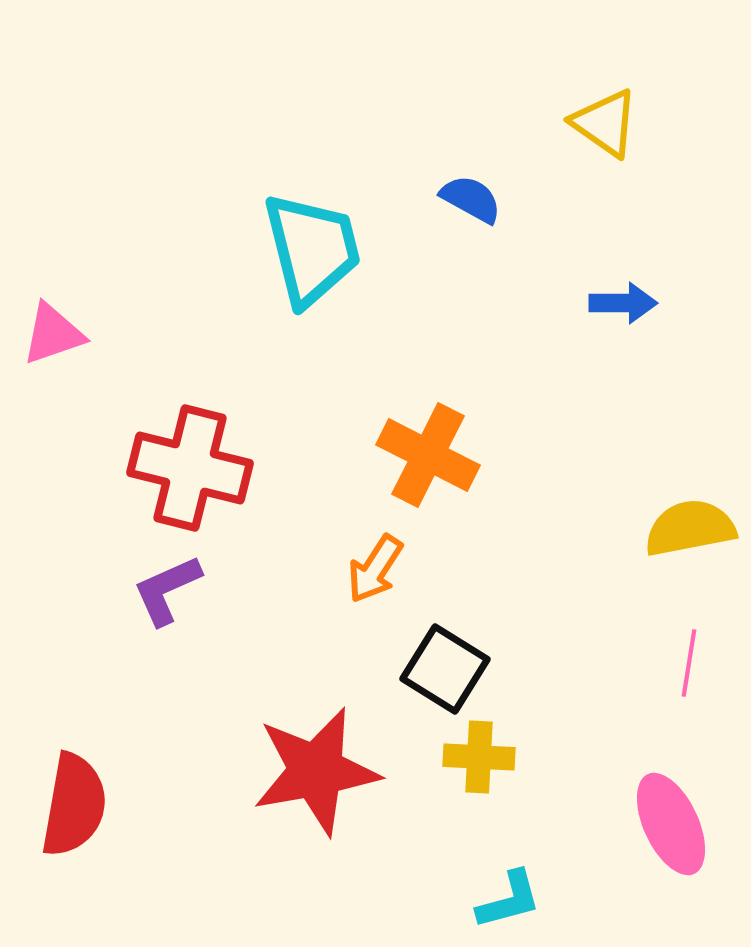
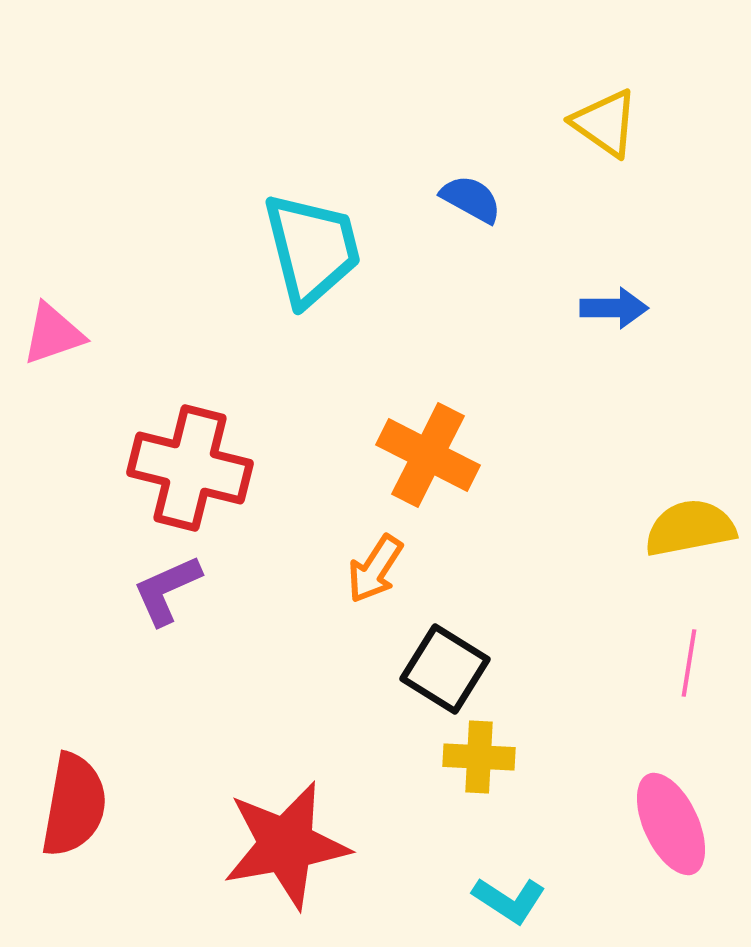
blue arrow: moved 9 px left, 5 px down
red star: moved 30 px left, 74 px down
cyan L-shape: rotated 48 degrees clockwise
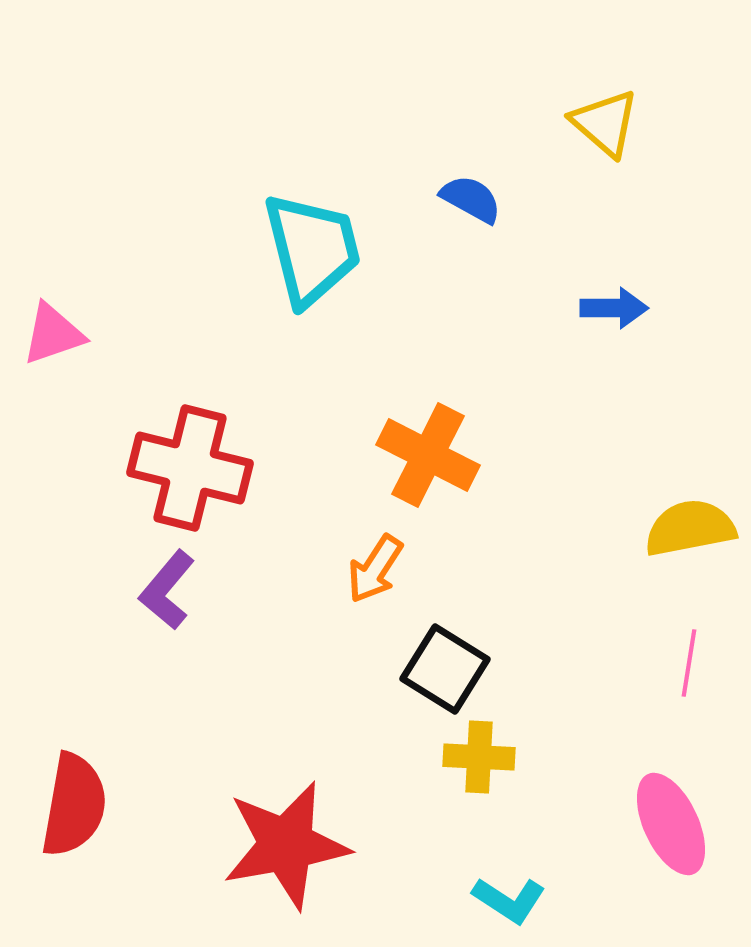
yellow triangle: rotated 6 degrees clockwise
purple L-shape: rotated 26 degrees counterclockwise
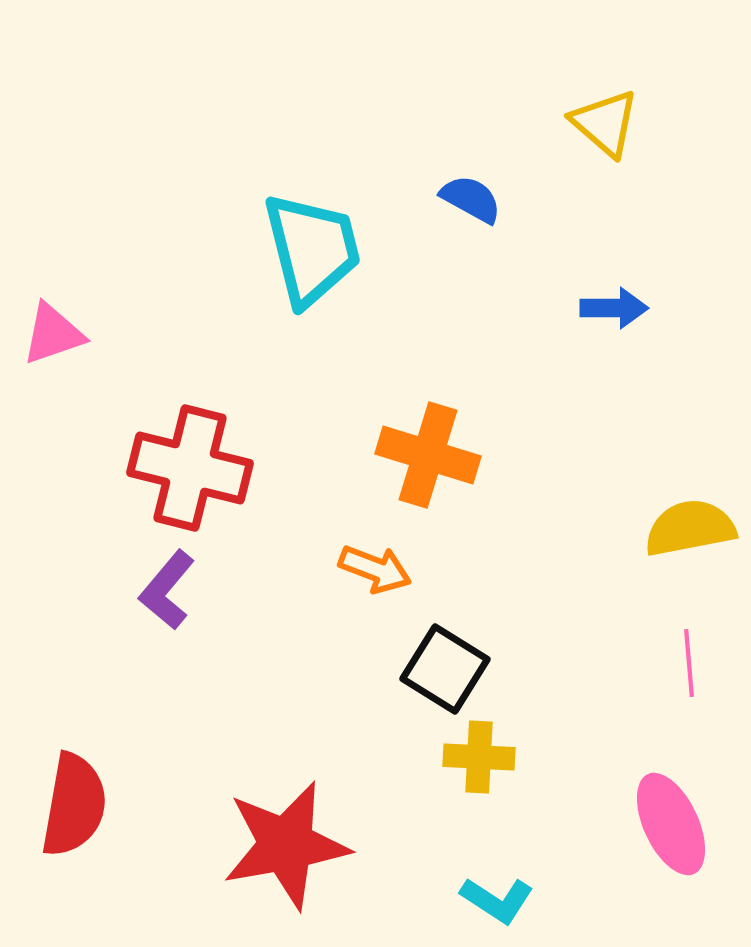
orange cross: rotated 10 degrees counterclockwise
orange arrow: rotated 102 degrees counterclockwise
pink line: rotated 14 degrees counterclockwise
cyan L-shape: moved 12 px left
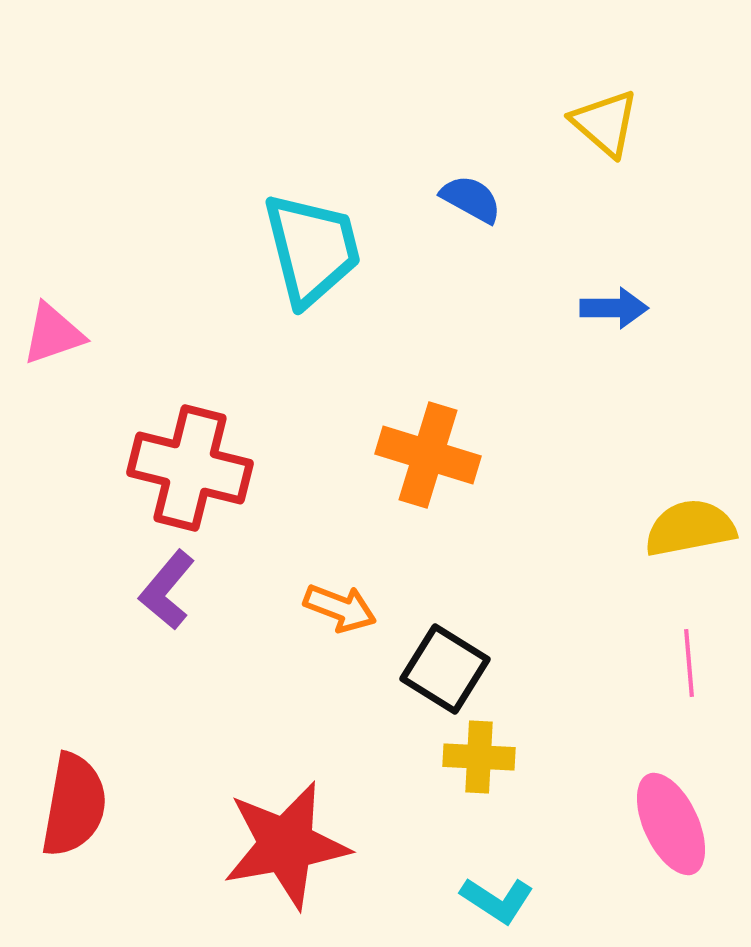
orange arrow: moved 35 px left, 39 px down
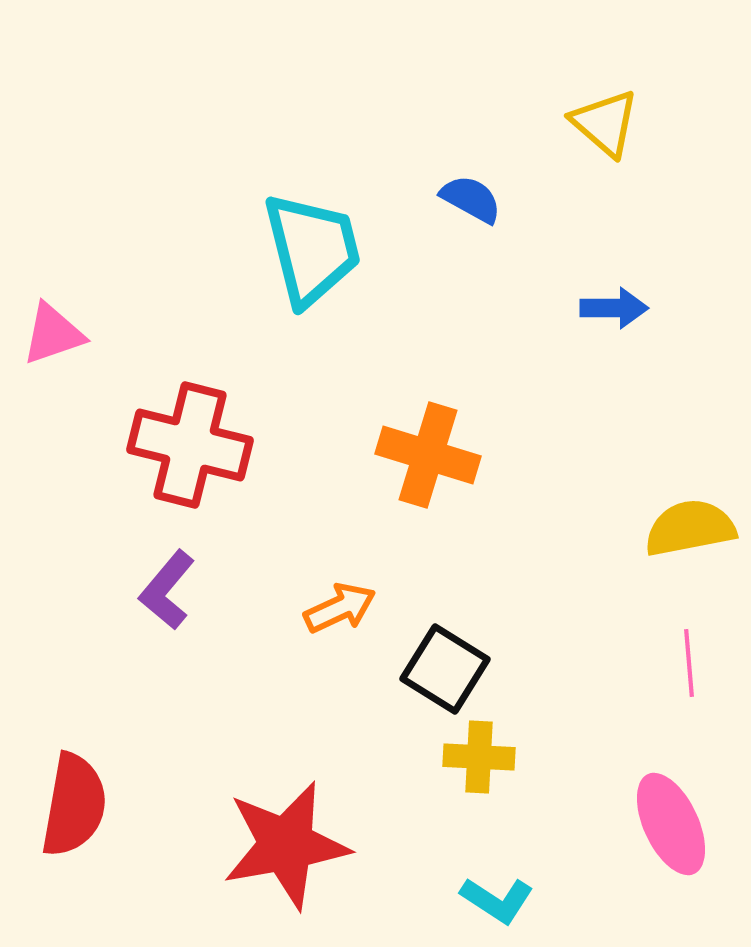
red cross: moved 23 px up
orange arrow: rotated 46 degrees counterclockwise
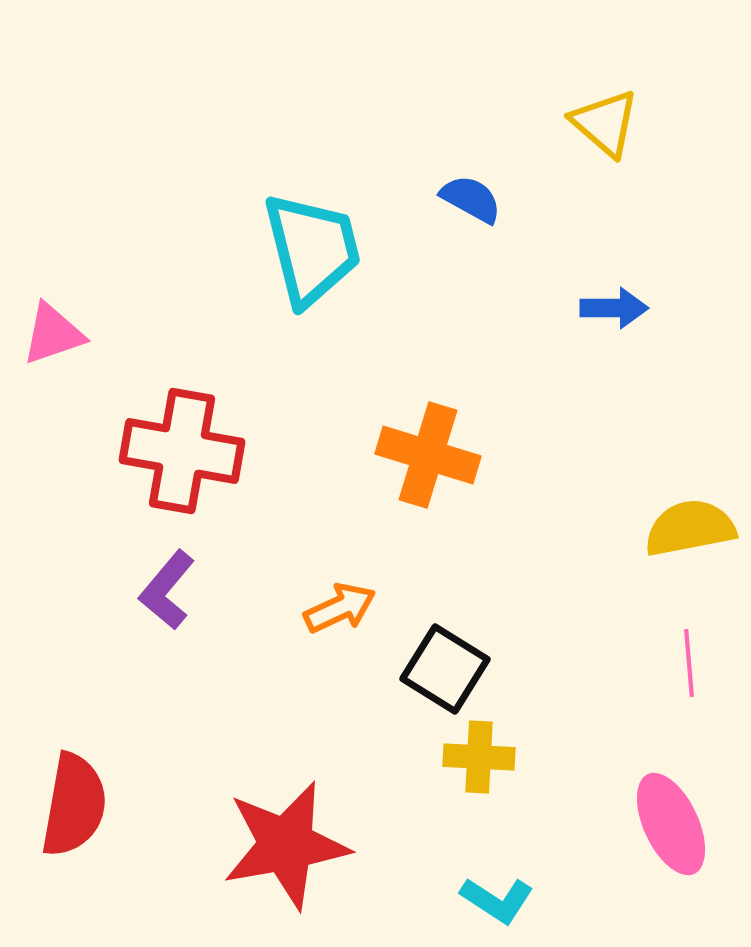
red cross: moved 8 px left, 6 px down; rotated 4 degrees counterclockwise
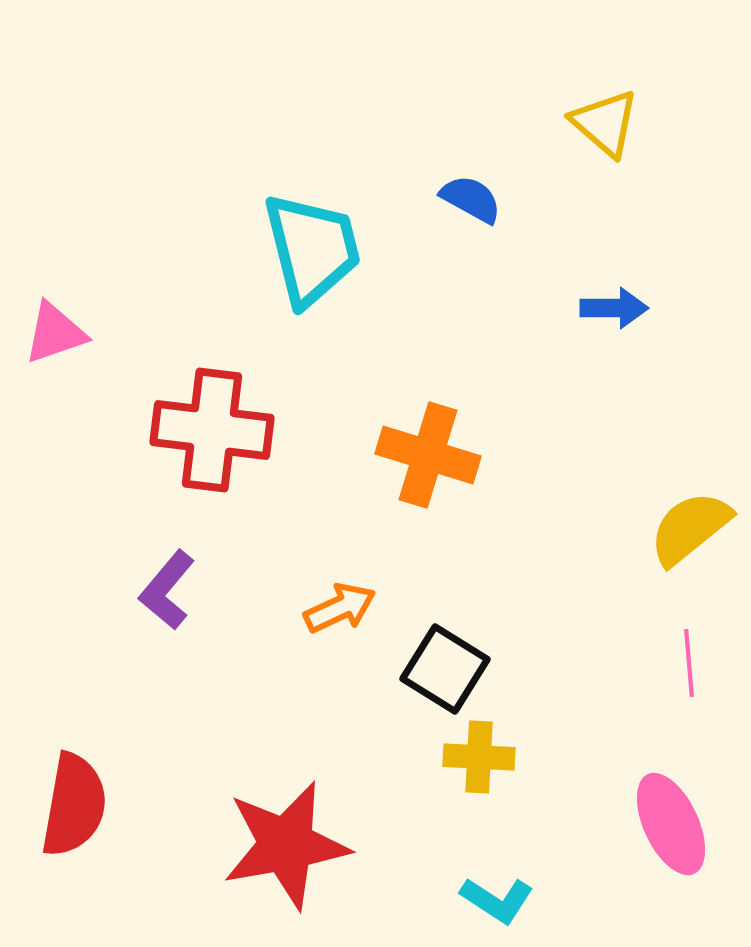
pink triangle: moved 2 px right, 1 px up
red cross: moved 30 px right, 21 px up; rotated 3 degrees counterclockwise
yellow semicircle: rotated 28 degrees counterclockwise
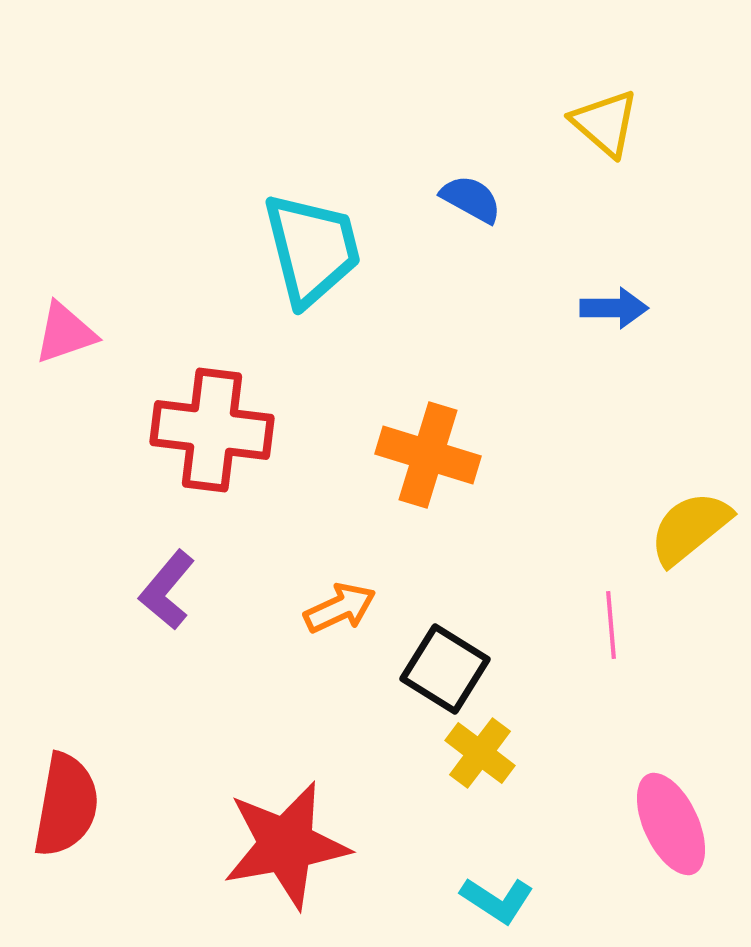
pink triangle: moved 10 px right
pink line: moved 78 px left, 38 px up
yellow cross: moved 1 px right, 4 px up; rotated 34 degrees clockwise
red semicircle: moved 8 px left
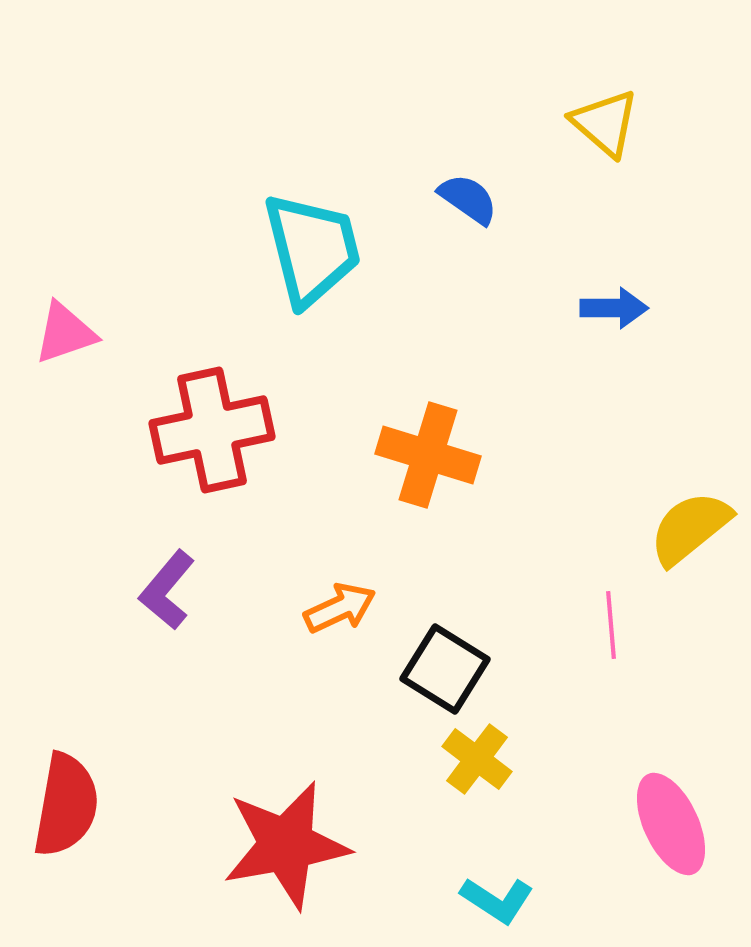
blue semicircle: moved 3 px left; rotated 6 degrees clockwise
red cross: rotated 19 degrees counterclockwise
yellow cross: moved 3 px left, 6 px down
